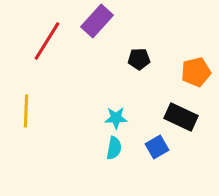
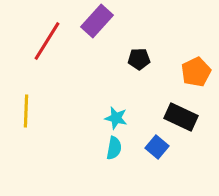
orange pentagon: rotated 12 degrees counterclockwise
cyan star: rotated 15 degrees clockwise
blue square: rotated 20 degrees counterclockwise
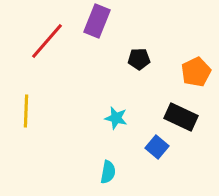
purple rectangle: rotated 20 degrees counterclockwise
red line: rotated 9 degrees clockwise
cyan semicircle: moved 6 px left, 24 px down
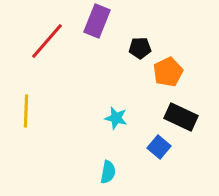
black pentagon: moved 1 px right, 11 px up
orange pentagon: moved 28 px left
blue square: moved 2 px right
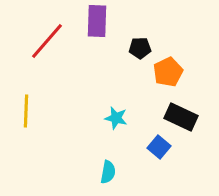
purple rectangle: rotated 20 degrees counterclockwise
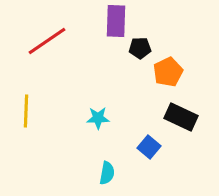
purple rectangle: moved 19 px right
red line: rotated 15 degrees clockwise
cyan star: moved 18 px left; rotated 15 degrees counterclockwise
blue square: moved 10 px left
cyan semicircle: moved 1 px left, 1 px down
